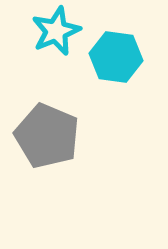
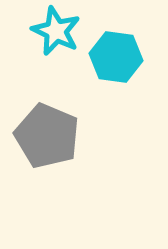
cyan star: rotated 24 degrees counterclockwise
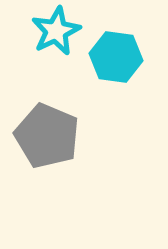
cyan star: rotated 21 degrees clockwise
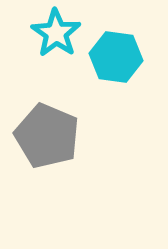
cyan star: moved 2 px down; rotated 12 degrees counterclockwise
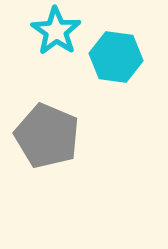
cyan star: moved 2 px up
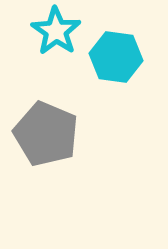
gray pentagon: moved 1 px left, 2 px up
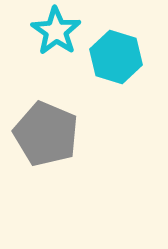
cyan hexagon: rotated 9 degrees clockwise
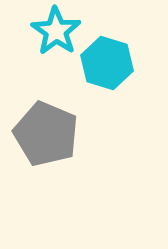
cyan hexagon: moved 9 px left, 6 px down
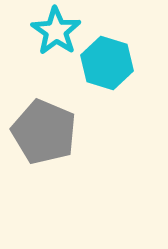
gray pentagon: moved 2 px left, 2 px up
